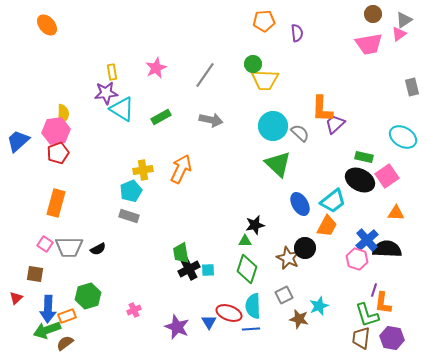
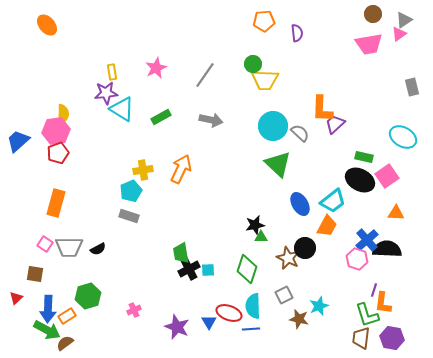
green triangle at (245, 241): moved 16 px right, 4 px up
orange rectangle at (67, 316): rotated 12 degrees counterclockwise
green arrow at (47, 330): rotated 132 degrees counterclockwise
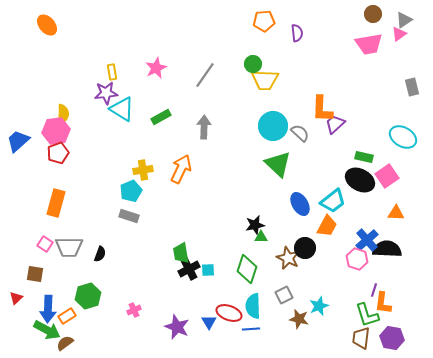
gray arrow at (211, 120): moved 7 px left, 7 px down; rotated 100 degrees counterclockwise
black semicircle at (98, 249): moved 2 px right, 5 px down; rotated 42 degrees counterclockwise
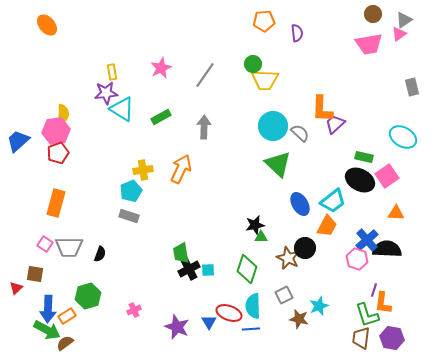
pink star at (156, 68): moved 5 px right
red triangle at (16, 298): moved 10 px up
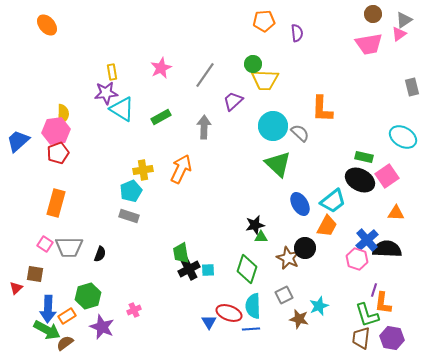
purple trapezoid at (335, 124): moved 102 px left, 23 px up
purple star at (177, 327): moved 75 px left
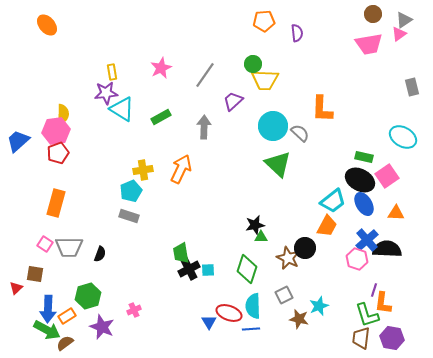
blue ellipse at (300, 204): moved 64 px right
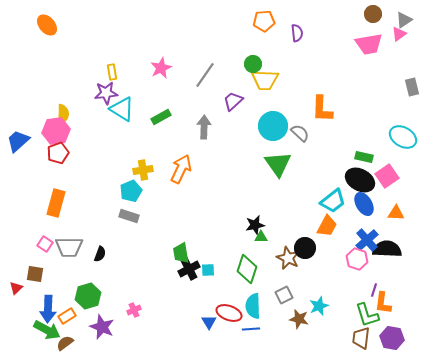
green triangle at (278, 164): rotated 12 degrees clockwise
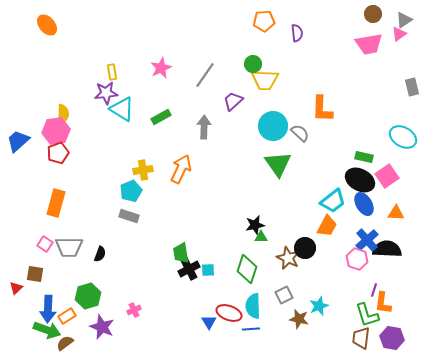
green arrow at (47, 330): rotated 8 degrees counterclockwise
